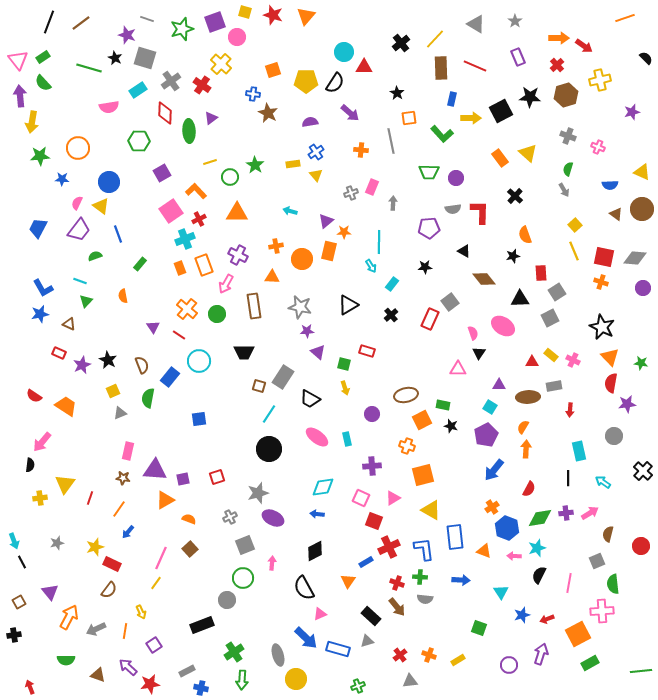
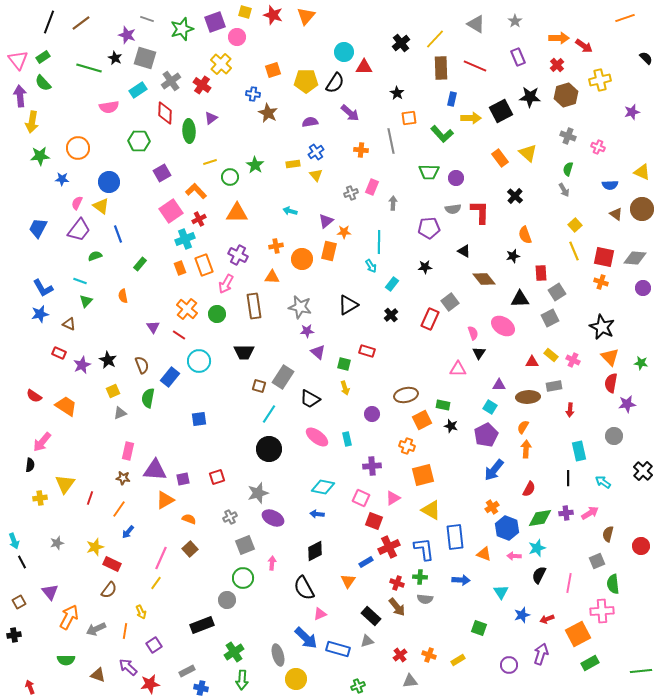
cyan diamond at (323, 487): rotated 20 degrees clockwise
orange triangle at (484, 551): moved 3 px down
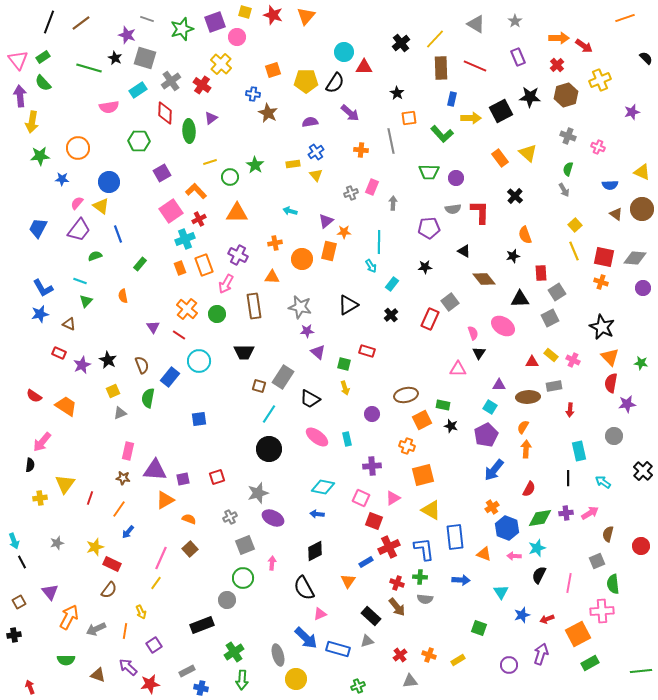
yellow cross at (600, 80): rotated 10 degrees counterclockwise
pink semicircle at (77, 203): rotated 16 degrees clockwise
orange cross at (276, 246): moved 1 px left, 3 px up
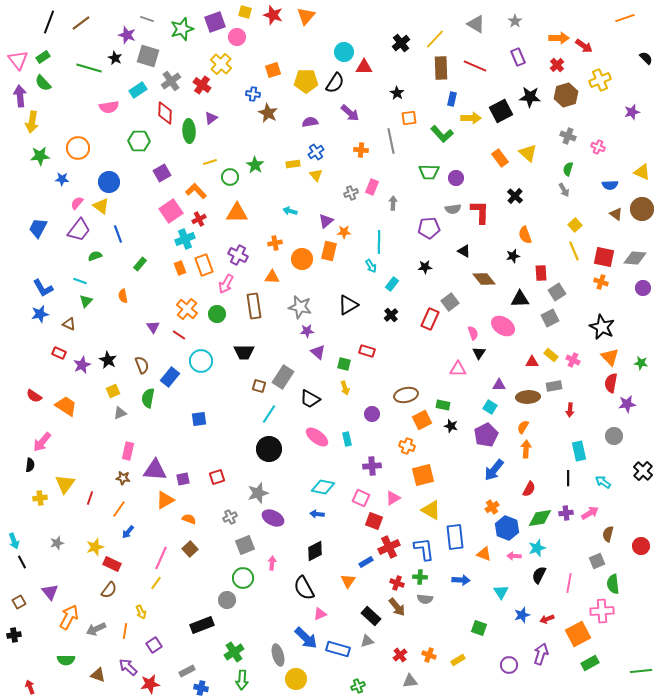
gray square at (145, 58): moved 3 px right, 2 px up
cyan circle at (199, 361): moved 2 px right
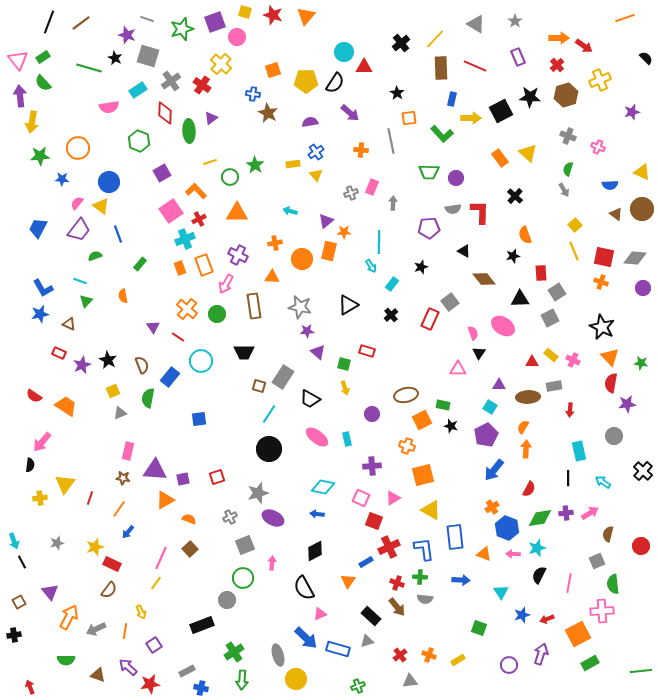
green hexagon at (139, 141): rotated 20 degrees clockwise
black star at (425, 267): moved 4 px left; rotated 16 degrees counterclockwise
red line at (179, 335): moved 1 px left, 2 px down
pink arrow at (514, 556): moved 1 px left, 2 px up
